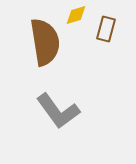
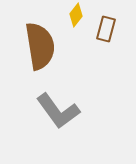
yellow diamond: rotated 35 degrees counterclockwise
brown semicircle: moved 5 px left, 4 px down
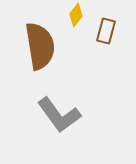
brown rectangle: moved 2 px down
gray L-shape: moved 1 px right, 4 px down
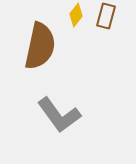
brown rectangle: moved 15 px up
brown semicircle: rotated 21 degrees clockwise
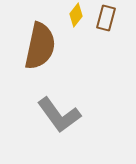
brown rectangle: moved 2 px down
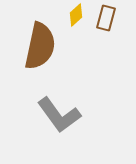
yellow diamond: rotated 10 degrees clockwise
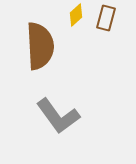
brown semicircle: rotated 15 degrees counterclockwise
gray L-shape: moved 1 px left, 1 px down
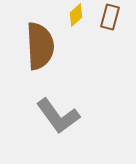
brown rectangle: moved 4 px right, 1 px up
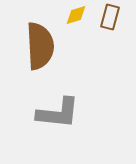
yellow diamond: rotated 25 degrees clockwise
gray L-shape: moved 3 px up; rotated 48 degrees counterclockwise
